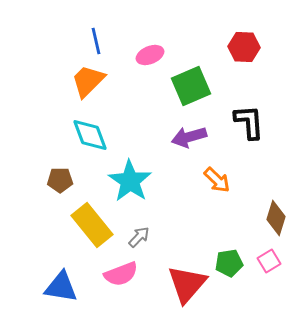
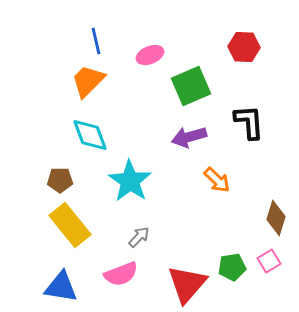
yellow rectangle: moved 22 px left
green pentagon: moved 3 px right, 4 px down
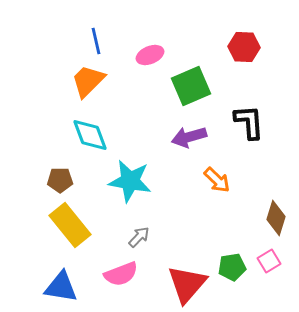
cyan star: rotated 24 degrees counterclockwise
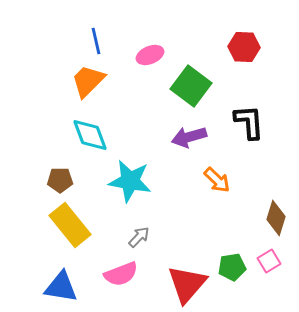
green square: rotated 30 degrees counterclockwise
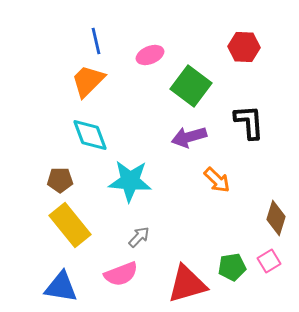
cyan star: rotated 6 degrees counterclockwise
red triangle: rotated 33 degrees clockwise
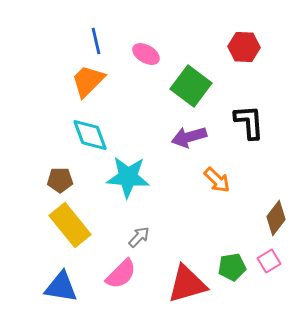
pink ellipse: moved 4 px left, 1 px up; rotated 52 degrees clockwise
cyan star: moved 2 px left, 4 px up
brown diamond: rotated 20 degrees clockwise
pink semicircle: rotated 24 degrees counterclockwise
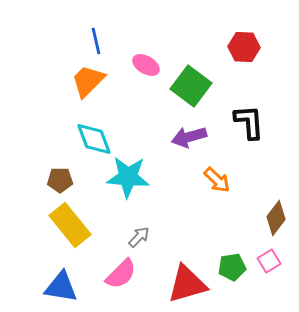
pink ellipse: moved 11 px down
cyan diamond: moved 4 px right, 4 px down
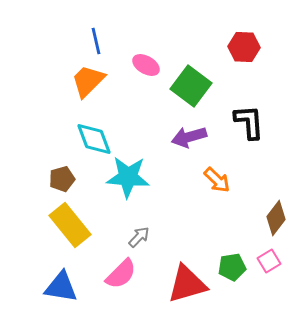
brown pentagon: moved 2 px right, 1 px up; rotated 15 degrees counterclockwise
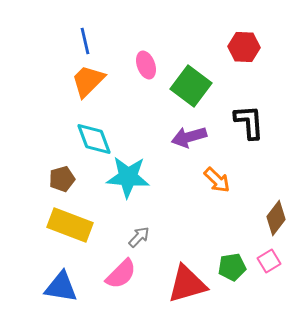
blue line: moved 11 px left
pink ellipse: rotated 40 degrees clockwise
yellow rectangle: rotated 30 degrees counterclockwise
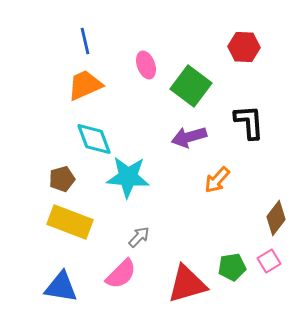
orange trapezoid: moved 3 px left, 4 px down; rotated 21 degrees clockwise
orange arrow: rotated 88 degrees clockwise
yellow rectangle: moved 3 px up
